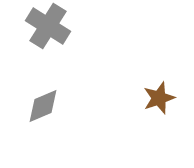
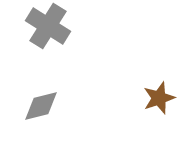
gray diamond: moved 2 px left; rotated 9 degrees clockwise
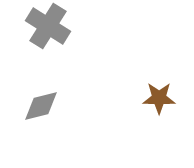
brown star: rotated 20 degrees clockwise
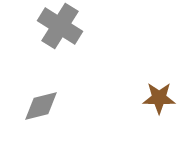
gray cross: moved 12 px right
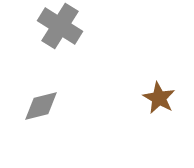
brown star: rotated 28 degrees clockwise
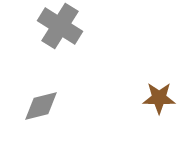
brown star: rotated 28 degrees counterclockwise
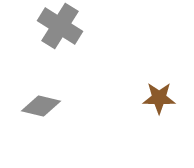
gray diamond: rotated 27 degrees clockwise
